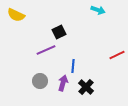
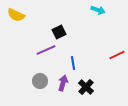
blue line: moved 3 px up; rotated 16 degrees counterclockwise
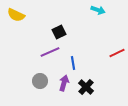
purple line: moved 4 px right, 2 px down
red line: moved 2 px up
purple arrow: moved 1 px right
